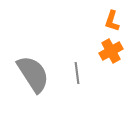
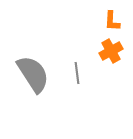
orange L-shape: rotated 15 degrees counterclockwise
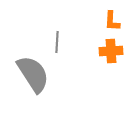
orange cross: rotated 25 degrees clockwise
gray line: moved 20 px left, 31 px up; rotated 10 degrees clockwise
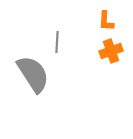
orange L-shape: moved 6 px left
orange cross: rotated 15 degrees counterclockwise
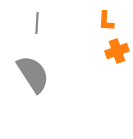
gray line: moved 20 px left, 19 px up
orange cross: moved 6 px right
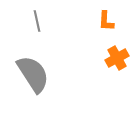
gray line: moved 2 px up; rotated 15 degrees counterclockwise
orange cross: moved 7 px down; rotated 10 degrees counterclockwise
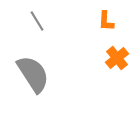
gray line: rotated 20 degrees counterclockwise
orange cross: rotated 10 degrees counterclockwise
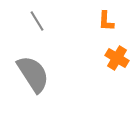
orange cross: rotated 20 degrees counterclockwise
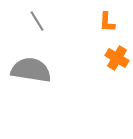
orange L-shape: moved 1 px right, 1 px down
gray semicircle: moved 2 px left, 4 px up; rotated 48 degrees counterclockwise
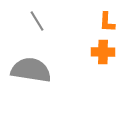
orange cross: moved 14 px left, 6 px up; rotated 30 degrees counterclockwise
